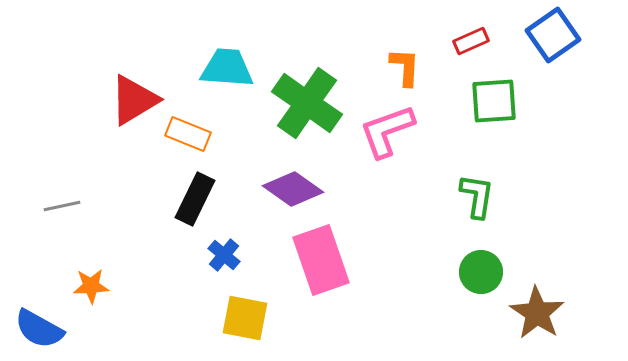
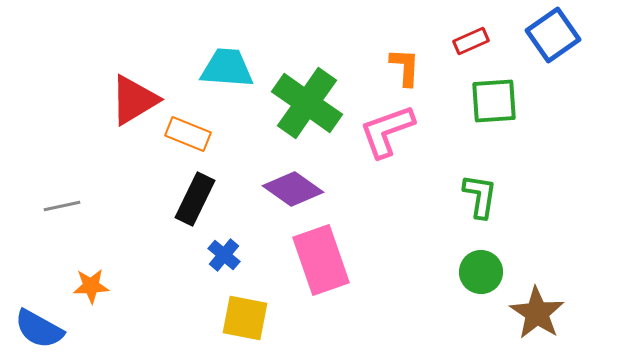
green L-shape: moved 3 px right
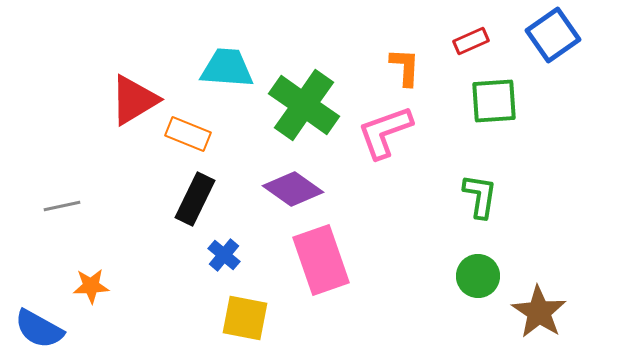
green cross: moved 3 px left, 2 px down
pink L-shape: moved 2 px left, 1 px down
green circle: moved 3 px left, 4 px down
brown star: moved 2 px right, 1 px up
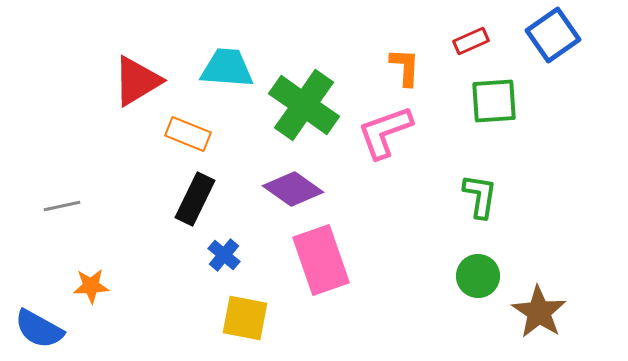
red triangle: moved 3 px right, 19 px up
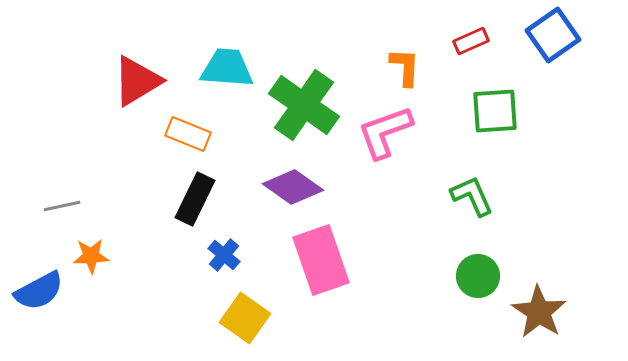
green square: moved 1 px right, 10 px down
purple diamond: moved 2 px up
green L-shape: moved 8 px left; rotated 33 degrees counterclockwise
orange star: moved 30 px up
yellow square: rotated 24 degrees clockwise
blue semicircle: moved 38 px up; rotated 57 degrees counterclockwise
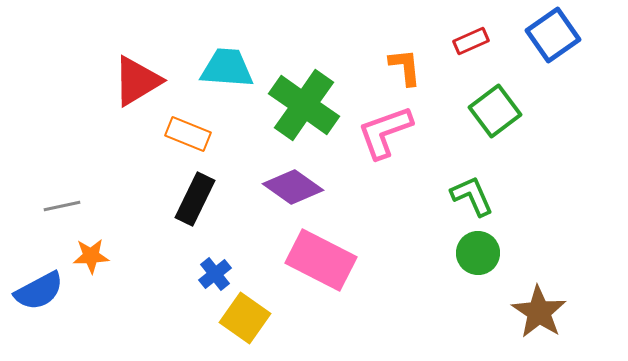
orange L-shape: rotated 9 degrees counterclockwise
green square: rotated 33 degrees counterclockwise
blue cross: moved 9 px left, 19 px down; rotated 12 degrees clockwise
pink rectangle: rotated 44 degrees counterclockwise
green circle: moved 23 px up
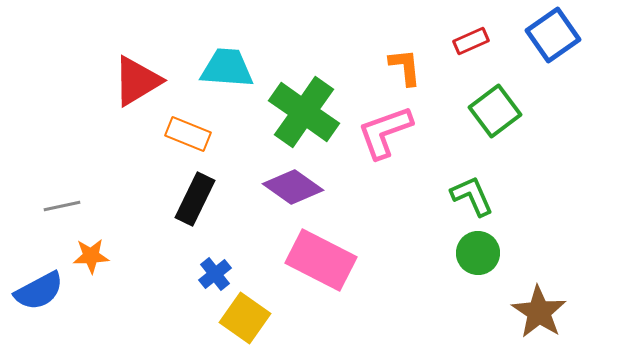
green cross: moved 7 px down
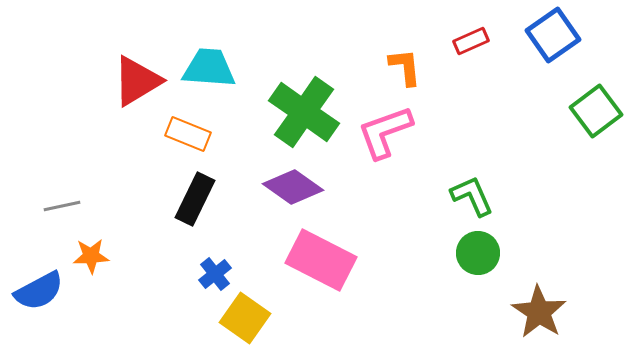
cyan trapezoid: moved 18 px left
green square: moved 101 px right
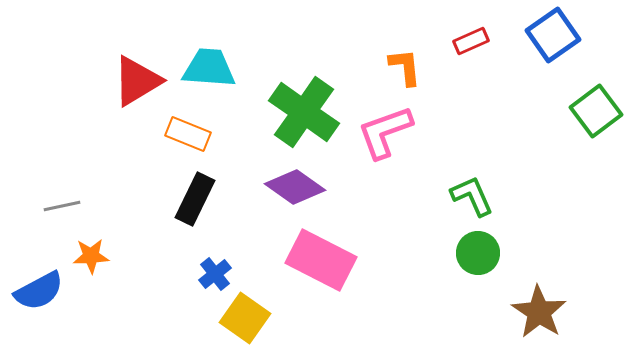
purple diamond: moved 2 px right
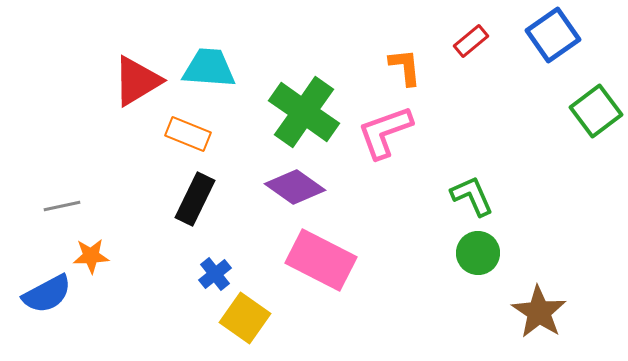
red rectangle: rotated 16 degrees counterclockwise
blue semicircle: moved 8 px right, 3 px down
